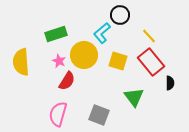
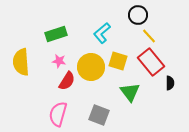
black circle: moved 18 px right
yellow circle: moved 7 px right, 12 px down
pink star: rotated 16 degrees counterclockwise
green triangle: moved 4 px left, 5 px up
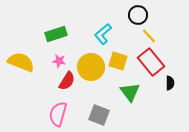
cyan L-shape: moved 1 px right, 1 px down
yellow semicircle: rotated 116 degrees clockwise
